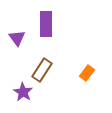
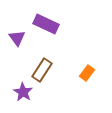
purple rectangle: rotated 65 degrees counterclockwise
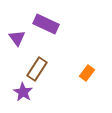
brown rectangle: moved 5 px left, 1 px up
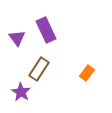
purple rectangle: moved 6 px down; rotated 40 degrees clockwise
brown rectangle: moved 2 px right
purple star: moved 2 px left
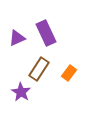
purple rectangle: moved 3 px down
purple triangle: rotated 42 degrees clockwise
orange rectangle: moved 18 px left
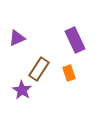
purple rectangle: moved 29 px right, 7 px down
orange rectangle: rotated 56 degrees counterclockwise
purple star: moved 1 px right, 2 px up
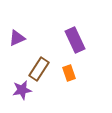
purple star: rotated 30 degrees clockwise
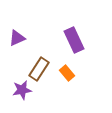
purple rectangle: moved 1 px left
orange rectangle: moved 2 px left; rotated 21 degrees counterclockwise
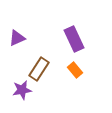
purple rectangle: moved 1 px up
orange rectangle: moved 8 px right, 3 px up
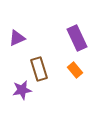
purple rectangle: moved 3 px right, 1 px up
brown rectangle: rotated 50 degrees counterclockwise
